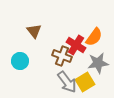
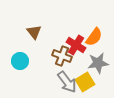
brown triangle: moved 1 px down
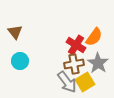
brown triangle: moved 19 px left
brown cross: moved 12 px right, 8 px down; rotated 30 degrees counterclockwise
gray star: rotated 30 degrees counterclockwise
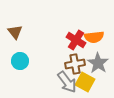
orange semicircle: rotated 48 degrees clockwise
red cross: moved 5 px up
brown cross: moved 1 px right
yellow square: rotated 30 degrees counterclockwise
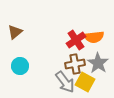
brown triangle: rotated 28 degrees clockwise
red cross: rotated 24 degrees clockwise
cyan circle: moved 5 px down
gray arrow: moved 2 px left
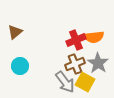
red cross: rotated 12 degrees clockwise
brown cross: rotated 12 degrees counterclockwise
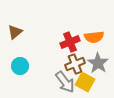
red cross: moved 6 px left, 2 px down
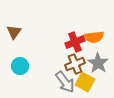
brown triangle: moved 1 px left; rotated 14 degrees counterclockwise
red cross: moved 5 px right
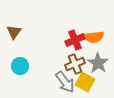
red cross: moved 2 px up
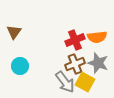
orange semicircle: moved 3 px right
gray star: rotated 15 degrees counterclockwise
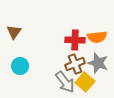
red cross: rotated 24 degrees clockwise
yellow square: rotated 12 degrees clockwise
